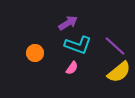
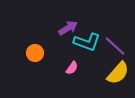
purple arrow: moved 5 px down
cyan L-shape: moved 9 px right, 3 px up
yellow semicircle: moved 1 px left, 1 px down; rotated 10 degrees counterclockwise
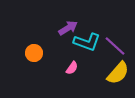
orange circle: moved 1 px left
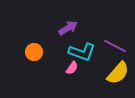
cyan L-shape: moved 5 px left, 10 px down
purple line: rotated 15 degrees counterclockwise
orange circle: moved 1 px up
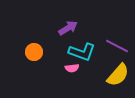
purple line: moved 2 px right
pink semicircle: rotated 48 degrees clockwise
yellow semicircle: moved 2 px down
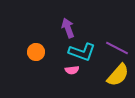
purple arrow: rotated 78 degrees counterclockwise
purple line: moved 2 px down
orange circle: moved 2 px right
pink semicircle: moved 2 px down
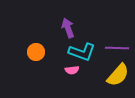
purple line: rotated 25 degrees counterclockwise
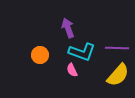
orange circle: moved 4 px right, 3 px down
pink semicircle: rotated 72 degrees clockwise
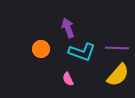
orange circle: moved 1 px right, 6 px up
pink semicircle: moved 4 px left, 9 px down
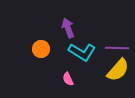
cyan L-shape: rotated 12 degrees clockwise
yellow semicircle: moved 5 px up
